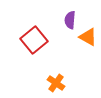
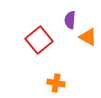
red square: moved 5 px right
orange cross: rotated 24 degrees counterclockwise
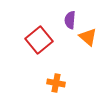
orange triangle: rotated 12 degrees clockwise
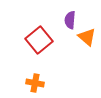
orange triangle: moved 1 px left
orange cross: moved 21 px left
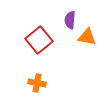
orange triangle: rotated 30 degrees counterclockwise
orange cross: moved 2 px right
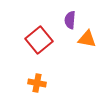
orange triangle: moved 2 px down
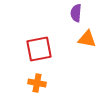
purple semicircle: moved 6 px right, 7 px up
red square: moved 9 px down; rotated 28 degrees clockwise
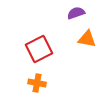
purple semicircle: rotated 66 degrees clockwise
red square: rotated 16 degrees counterclockwise
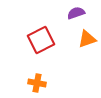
orange triangle: rotated 30 degrees counterclockwise
red square: moved 2 px right, 9 px up
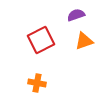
purple semicircle: moved 2 px down
orange triangle: moved 3 px left, 2 px down
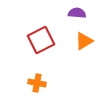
purple semicircle: moved 1 px right, 2 px up; rotated 24 degrees clockwise
orange triangle: rotated 12 degrees counterclockwise
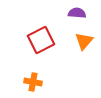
orange triangle: rotated 18 degrees counterclockwise
orange cross: moved 4 px left, 1 px up
